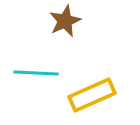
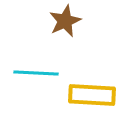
yellow rectangle: rotated 27 degrees clockwise
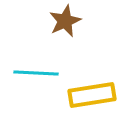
yellow rectangle: rotated 12 degrees counterclockwise
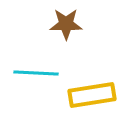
brown star: moved 1 px right, 3 px down; rotated 24 degrees clockwise
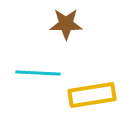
cyan line: moved 2 px right
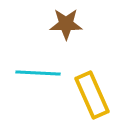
yellow rectangle: rotated 75 degrees clockwise
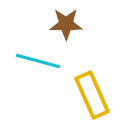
cyan line: moved 12 px up; rotated 12 degrees clockwise
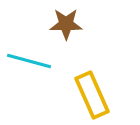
cyan line: moved 9 px left
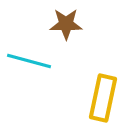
yellow rectangle: moved 11 px right, 3 px down; rotated 36 degrees clockwise
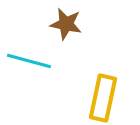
brown star: rotated 12 degrees clockwise
